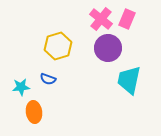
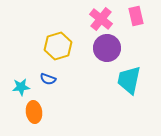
pink rectangle: moved 9 px right, 3 px up; rotated 36 degrees counterclockwise
purple circle: moved 1 px left
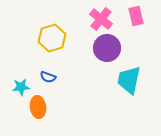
yellow hexagon: moved 6 px left, 8 px up
blue semicircle: moved 2 px up
orange ellipse: moved 4 px right, 5 px up
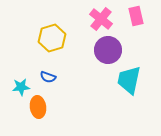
purple circle: moved 1 px right, 2 px down
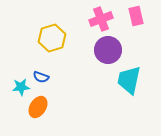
pink cross: rotated 30 degrees clockwise
blue semicircle: moved 7 px left
orange ellipse: rotated 40 degrees clockwise
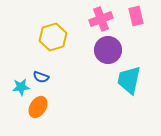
yellow hexagon: moved 1 px right, 1 px up
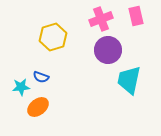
orange ellipse: rotated 20 degrees clockwise
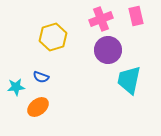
cyan star: moved 5 px left
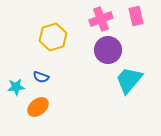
cyan trapezoid: rotated 28 degrees clockwise
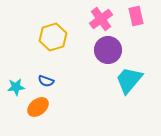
pink cross: rotated 15 degrees counterclockwise
blue semicircle: moved 5 px right, 4 px down
